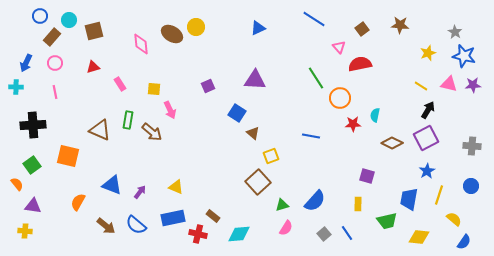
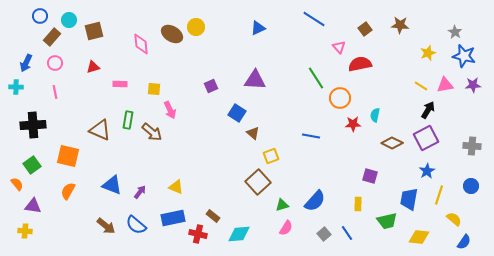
brown square at (362, 29): moved 3 px right
pink rectangle at (120, 84): rotated 56 degrees counterclockwise
pink triangle at (449, 84): moved 4 px left, 1 px down; rotated 24 degrees counterclockwise
purple square at (208, 86): moved 3 px right
purple square at (367, 176): moved 3 px right
orange semicircle at (78, 202): moved 10 px left, 11 px up
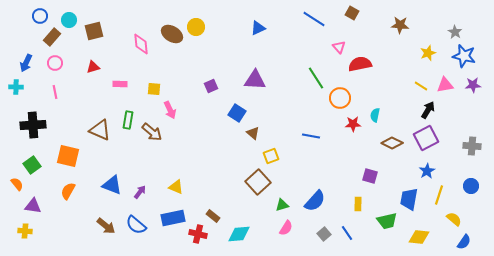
brown square at (365, 29): moved 13 px left, 16 px up; rotated 24 degrees counterclockwise
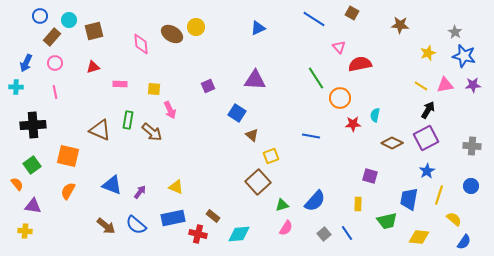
purple square at (211, 86): moved 3 px left
brown triangle at (253, 133): moved 1 px left, 2 px down
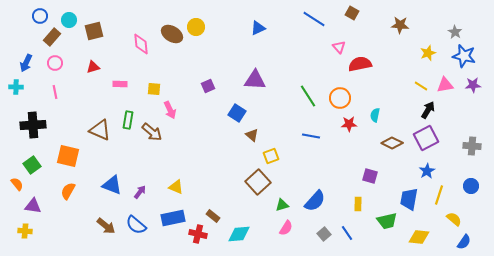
green line at (316, 78): moved 8 px left, 18 px down
red star at (353, 124): moved 4 px left
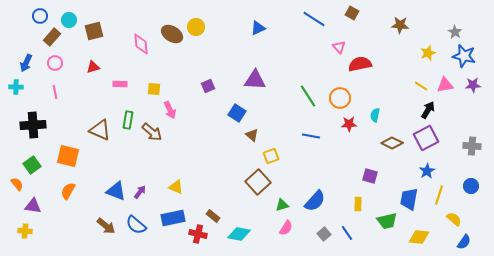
blue triangle at (112, 185): moved 4 px right, 6 px down
cyan diamond at (239, 234): rotated 15 degrees clockwise
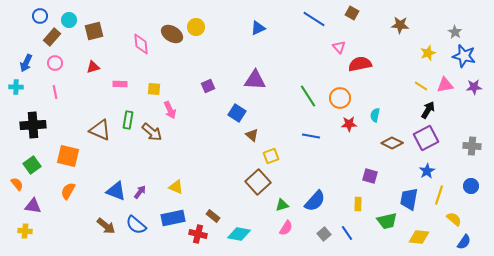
purple star at (473, 85): moved 1 px right, 2 px down
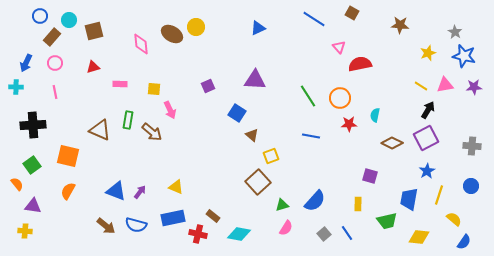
blue semicircle at (136, 225): rotated 25 degrees counterclockwise
